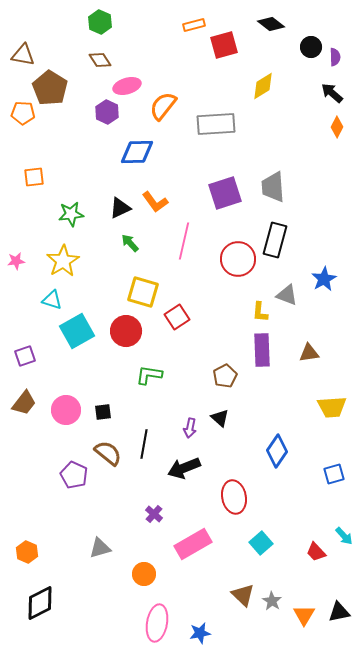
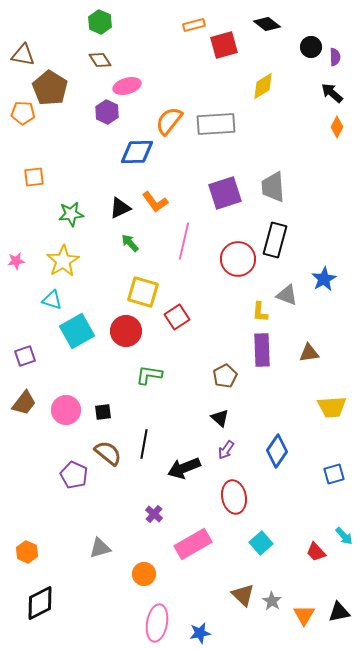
black diamond at (271, 24): moved 4 px left
orange semicircle at (163, 106): moved 6 px right, 15 px down
purple arrow at (190, 428): moved 36 px right, 22 px down; rotated 24 degrees clockwise
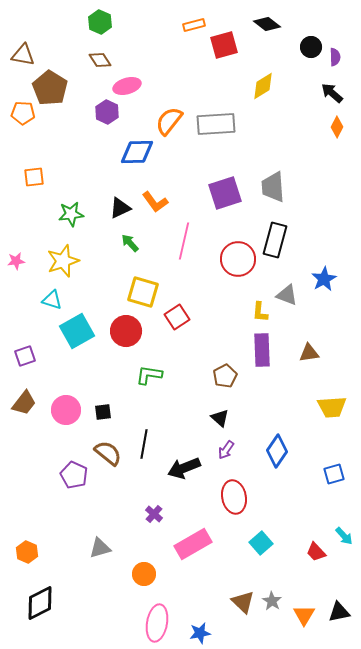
yellow star at (63, 261): rotated 12 degrees clockwise
brown triangle at (243, 595): moved 7 px down
